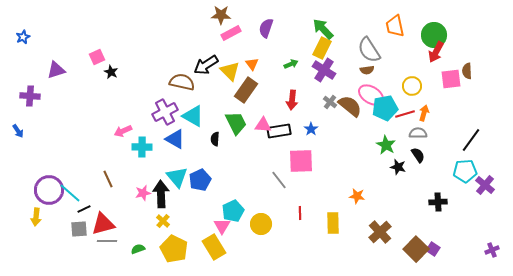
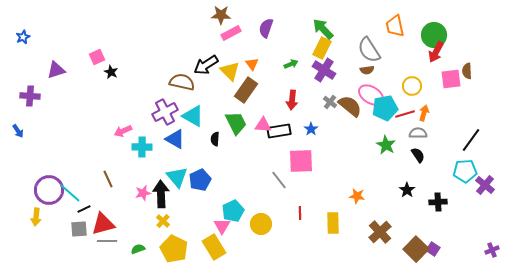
black star at (398, 167): moved 9 px right, 23 px down; rotated 21 degrees clockwise
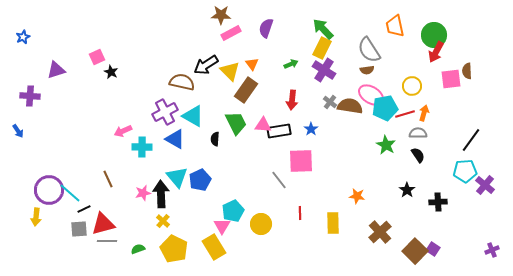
brown semicircle at (350, 106): rotated 30 degrees counterclockwise
brown square at (416, 249): moved 1 px left, 2 px down
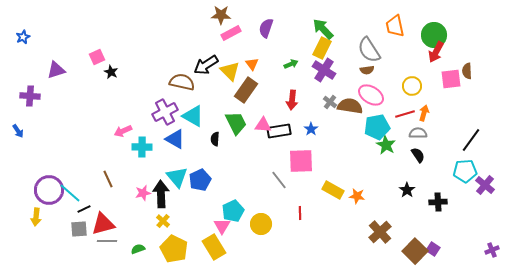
cyan pentagon at (385, 108): moved 8 px left, 19 px down
yellow rectangle at (333, 223): moved 33 px up; rotated 60 degrees counterclockwise
